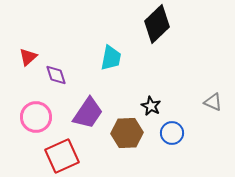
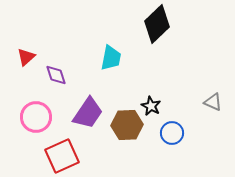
red triangle: moved 2 px left
brown hexagon: moved 8 px up
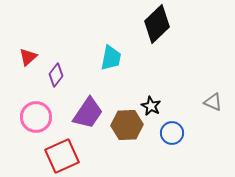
red triangle: moved 2 px right
purple diamond: rotated 55 degrees clockwise
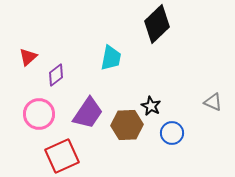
purple diamond: rotated 15 degrees clockwise
pink circle: moved 3 px right, 3 px up
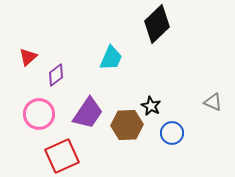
cyan trapezoid: rotated 12 degrees clockwise
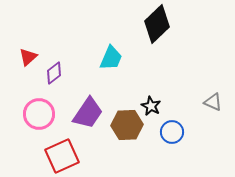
purple diamond: moved 2 px left, 2 px up
blue circle: moved 1 px up
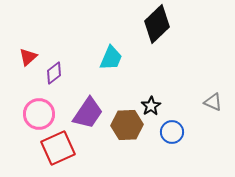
black star: rotated 12 degrees clockwise
red square: moved 4 px left, 8 px up
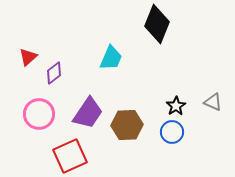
black diamond: rotated 24 degrees counterclockwise
black star: moved 25 px right
red square: moved 12 px right, 8 px down
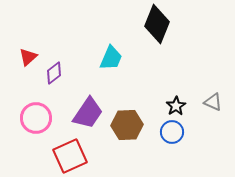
pink circle: moved 3 px left, 4 px down
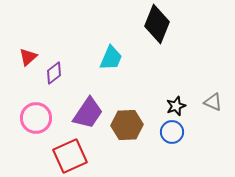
black star: rotated 12 degrees clockwise
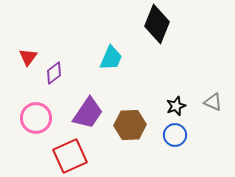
red triangle: rotated 12 degrees counterclockwise
brown hexagon: moved 3 px right
blue circle: moved 3 px right, 3 px down
